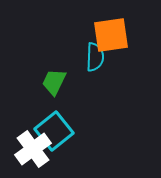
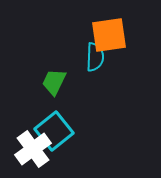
orange square: moved 2 px left
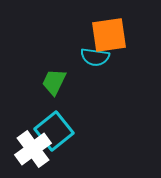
cyan semicircle: rotated 96 degrees clockwise
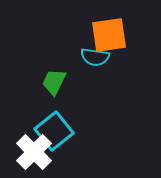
white cross: moved 1 px right, 3 px down; rotated 9 degrees counterclockwise
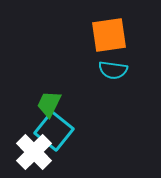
cyan semicircle: moved 18 px right, 13 px down
green trapezoid: moved 5 px left, 22 px down
cyan square: rotated 12 degrees counterclockwise
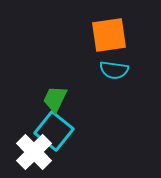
cyan semicircle: moved 1 px right
green trapezoid: moved 6 px right, 5 px up
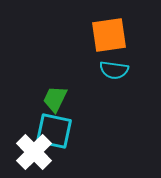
cyan square: rotated 27 degrees counterclockwise
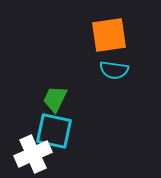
white cross: moved 1 px left, 2 px down; rotated 21 degrees clockwise
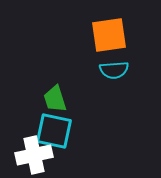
cyan semicircle: rotated 12 degrees counterclockwise
green trapezoid: rotated 44 degrees counterclockwise
white cross: moved 1 px right, 1 px down; rotated 12 degrees clockwise
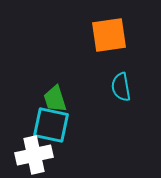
cyan semicircle: moved 7 px right, 17 px down; rotated 84 degrees clockwise
cyan square: moved 3 px left, 6 px up
